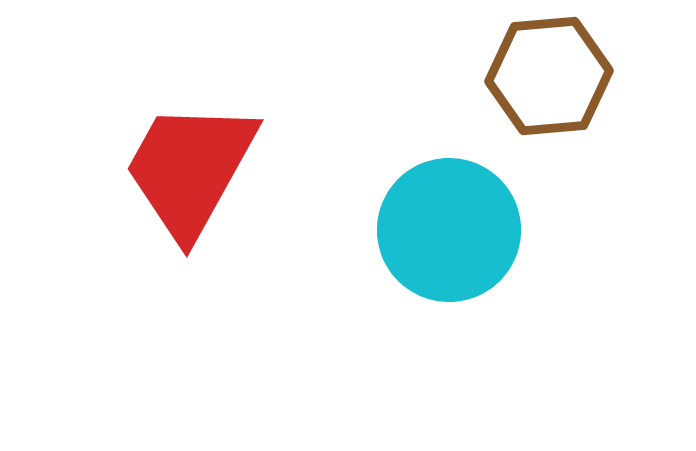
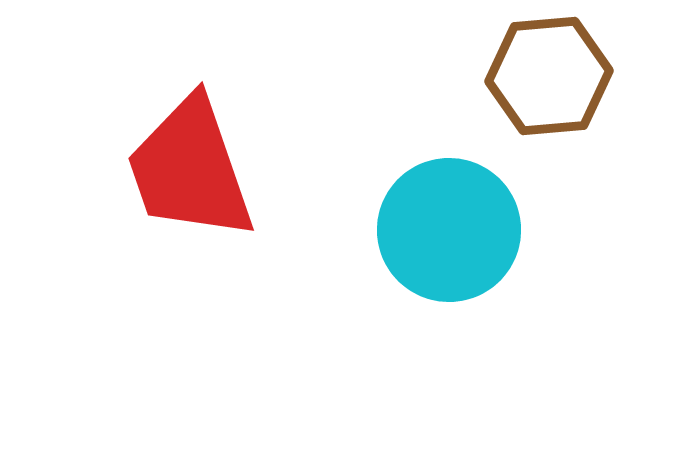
red trapezoid: rotated 48 degrees counterclockwise
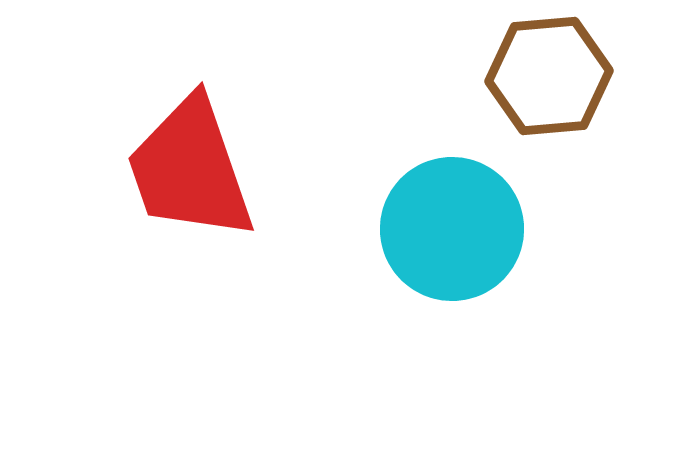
cyan circle: moved 3 px right, 1 px up
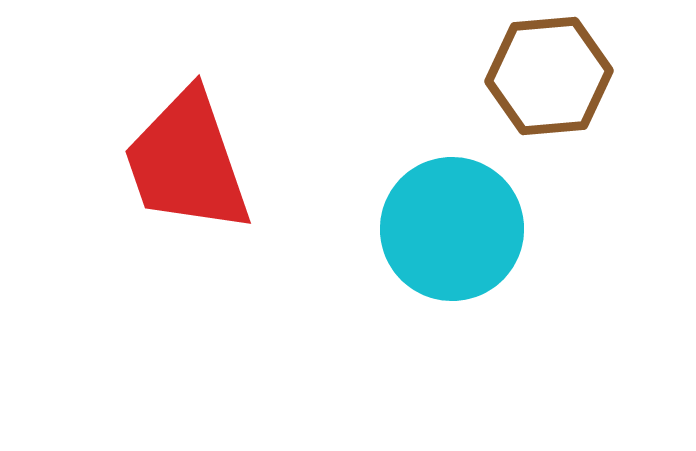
red trapezoid: moved 3 px left, 7 px up
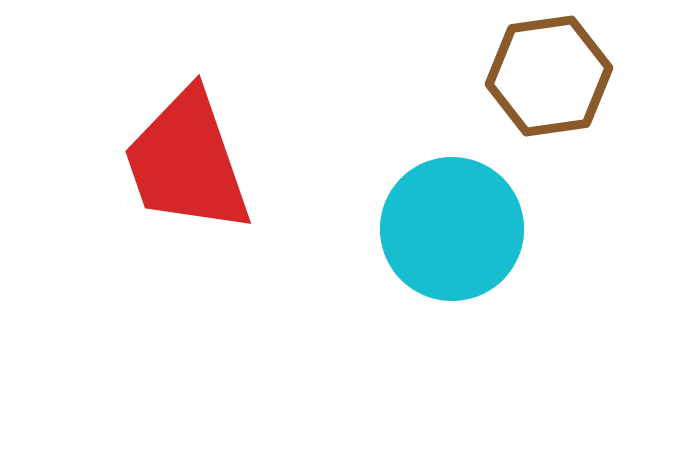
brown hexagon: rotated 3 degrees counterclockwise
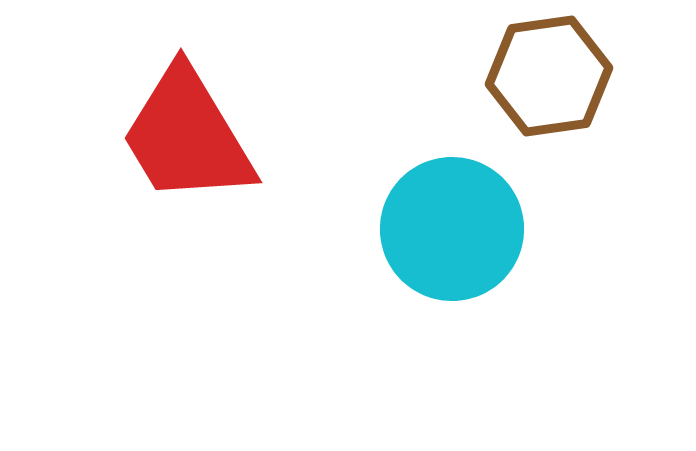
red trapezoid: moved 26 px up; rotated 12 degrees counterclockwise
